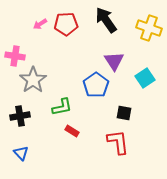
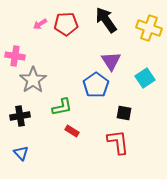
purple triangle: moved 3 px left
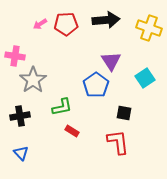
black arrow: rotated 120 degrees clockwise
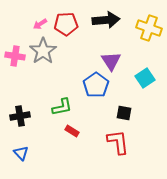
gray star: moved 10 px right, 29 px up
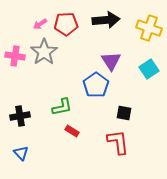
gray star: moved 1 px right, 1 px down
cyan square: moved 4 px right, 9 px up
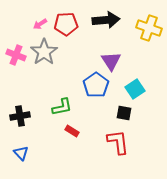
pink cross: moved 1 px right, 1 px up; rotated 12 degrees clockwise
cyan square: moved 14 px left, 20 px down
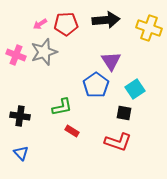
gray star: rotated 16 degrees clockwise
black cross: rotated 18 degrees clockwise
red L-shape: rotated 116 degrees clockwise
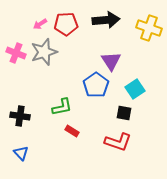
pink cross: moved 2 px up
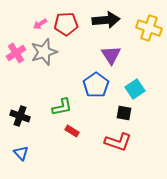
pink cross: rotated 36 degrees clockwise
purple triangle: moved 6 px up
black cross: rotated 12 degrees clockwise
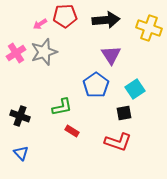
red pentagon: moved 1 px left, 8 px up
black square: rotated 21 degrees counterclockwise
